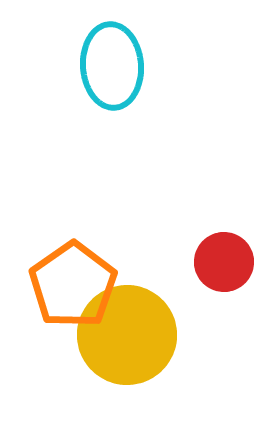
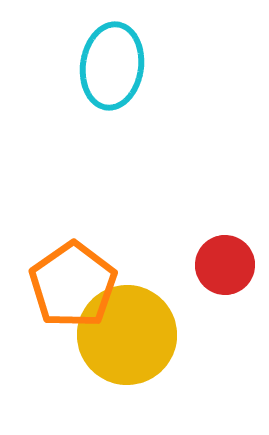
cyan ellipse: rotated 12 degrees clockwise
red circle: moved 1 px right, 3 px down
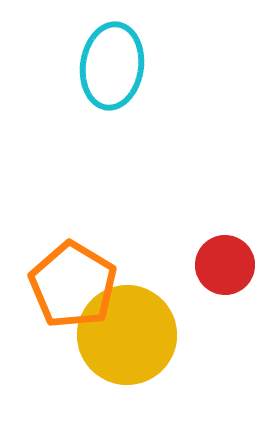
orange pentagon: rotated 6 degrees counterclockwise
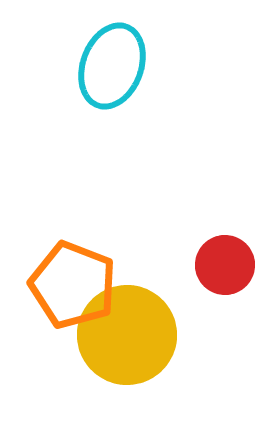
cyan ellipse: rotated 12 degrees clockwise
orange pentagon: rotated 10 degrees counterclockwise
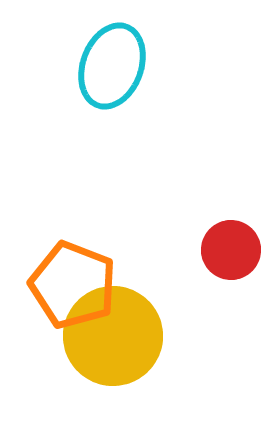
red circle: moved 6 px right, 15 px up
yellow circle: moved 14 px left, 1 px down
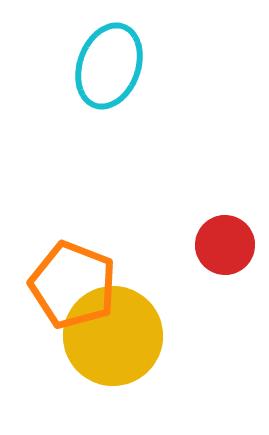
cyan ellipse: moved 3 px left
red circle: moved 6 px left, 5 px up
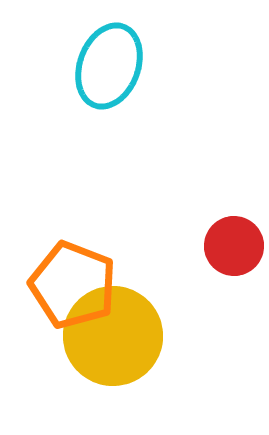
red circle: moved 9 px right, 1 px down
